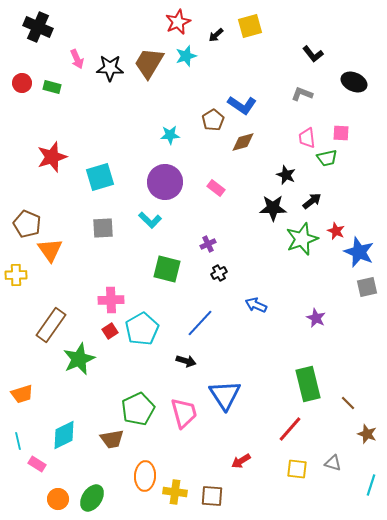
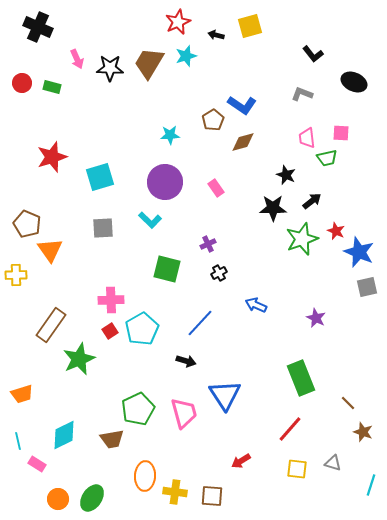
black arrow at (216, 35): rotated 56 degrees clockwise
pink rectangle at (216, 188): rotated 18 degrees clockwise
green rectangle at (308, 384): moved 7 px left, 6 px up; rotated 8 degrees counterclockwise
brown star at (367, 434): moved 4 px left, 2 px up
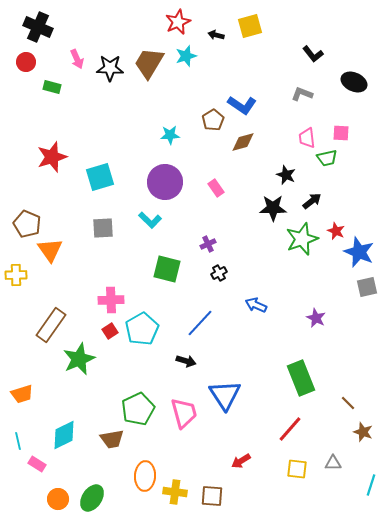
red circle at (22, 83): moved 4 px right, 21 px up
gray triangle at (333, 463): rotated 18 degrees counterclockwise
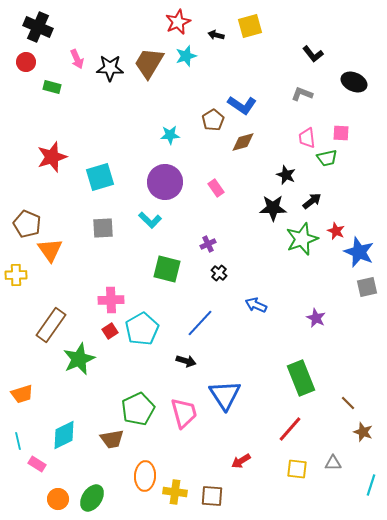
black cross at (219, 273): rotated 21 degrees counterclockwise
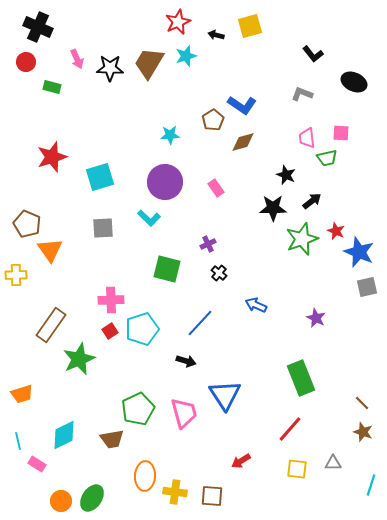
cyan L-shape at (150, 220): moved 1 px left, 2 px up
cyan pentagon at (142, 329): rotated 12 degrees clockwise
brown line at (348, 403): moved 14 px right
orange circle at (58, 499): moved 3 px right, 2 px down
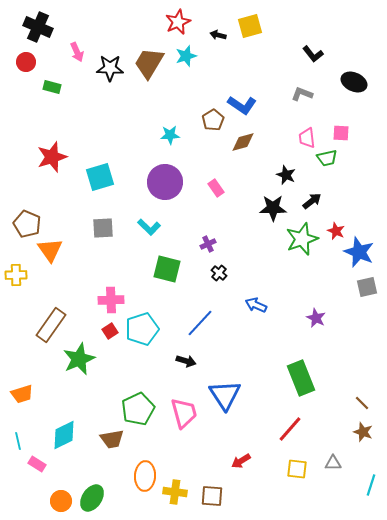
black arrow at (216, 35): moved 2 px right
pink arrow at (77, 59): moved 7 px up
cyan L-shape at (149, 218): moved 9 px down
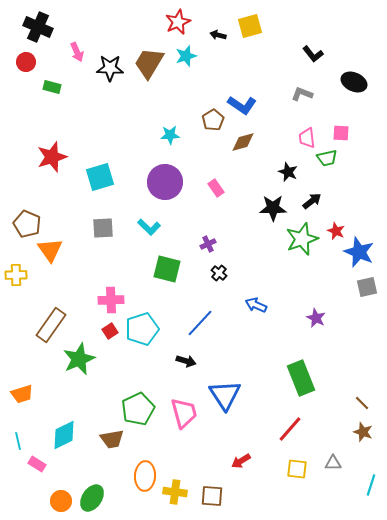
black star at (286, 175): moved 2 px right, 3 px up
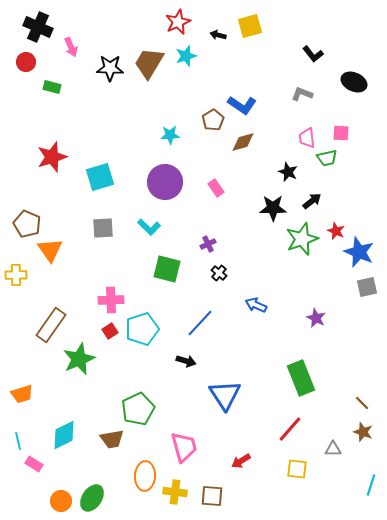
pink arrow at (77, 52): moved 6 px left, 5 px up
pink trapezoid at (184, 413): moved 34 px down
gray triangle at (333, 463): moved 14 px up
pink rectangle at (37, 464): moved 3 px left
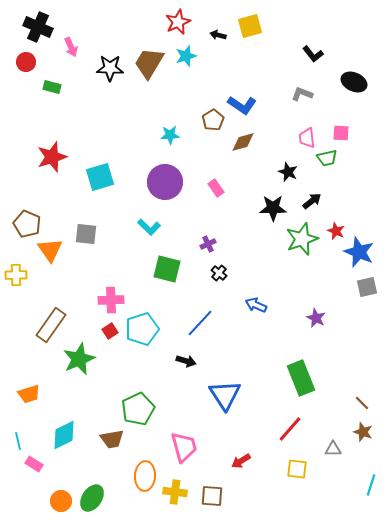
gray square at (103, 228): moved 17 px left, 6 px down; rotated 10 degrees clockwise
orange trapezoid at (22, 394): moved 7 px right
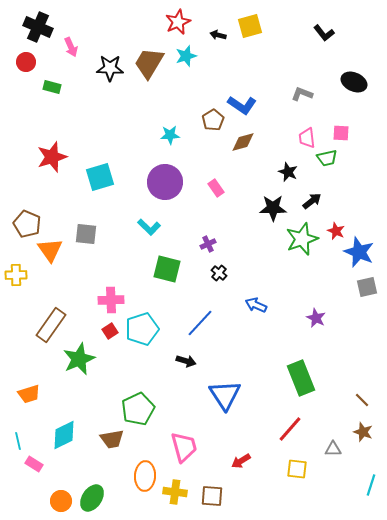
black L-shape at (313, 54): moved 11 px right, 21 px up
brown line at (362, 403): moved 3 px up
